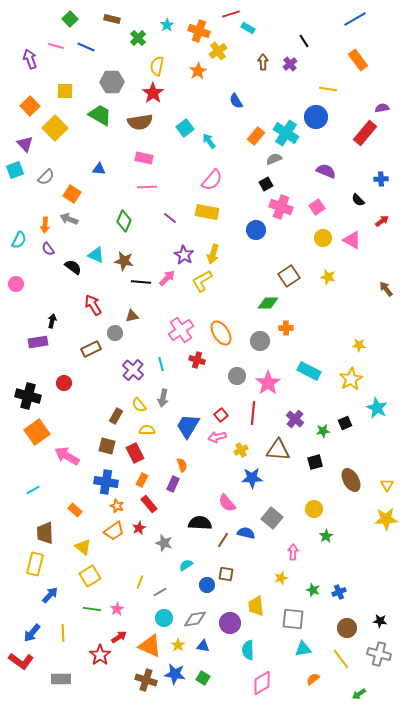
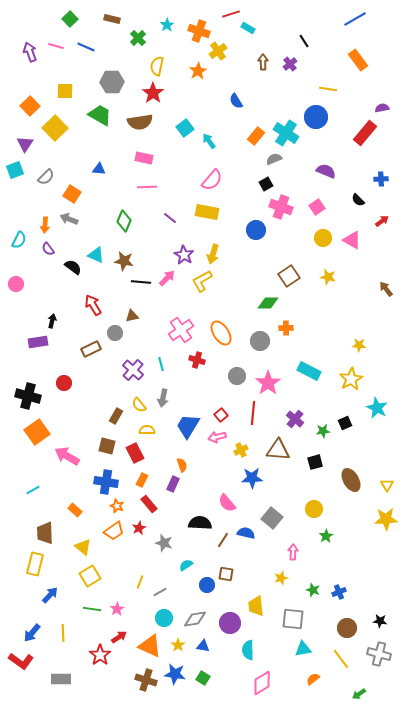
purple arrow at (30, 59): moved 7 px up
purple triangle at (25, 144): rotated 18 degrees clockwise
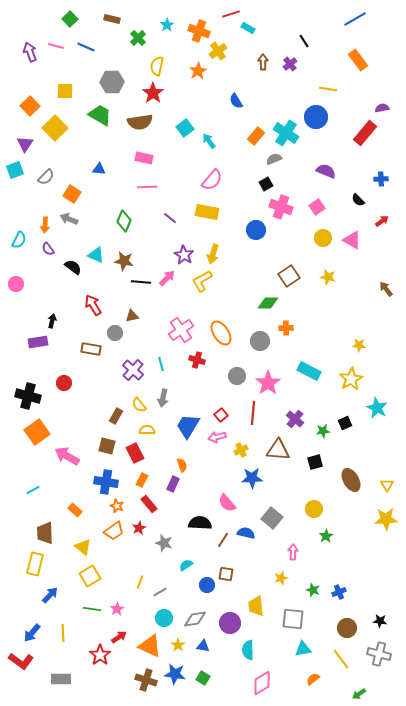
brown rectangle at (91, 349): rotated 36 degrees clockwise
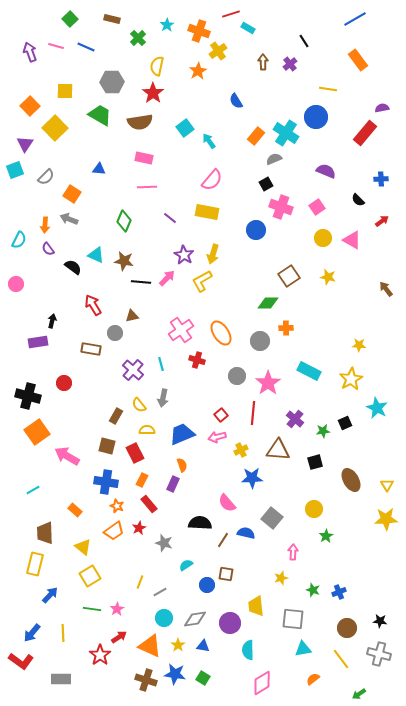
blue trapezoid at (188, 426): moved 6 px left, 8 px down; rotated 36 degrees clockwise
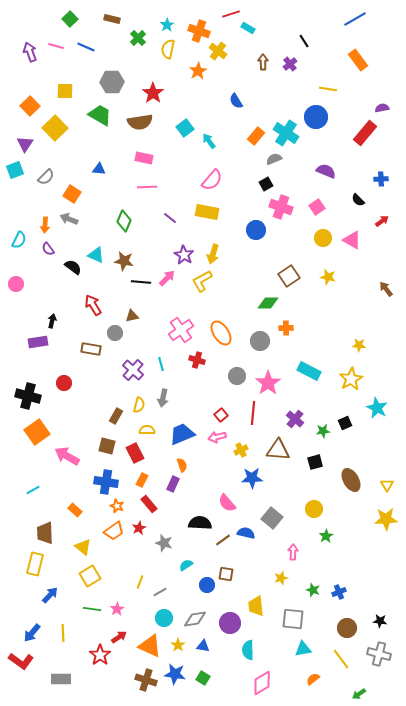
yellow cross at (218, 51): rotated 18 degrees counterclockwise
yellow semicircle at (157, 66): moved 11 px right, 17 px up
yellow semicircle at (139, 405): rotated 126 degrees counterclockwise
brown line at (223, 540): rotated 21 degrees clockwise
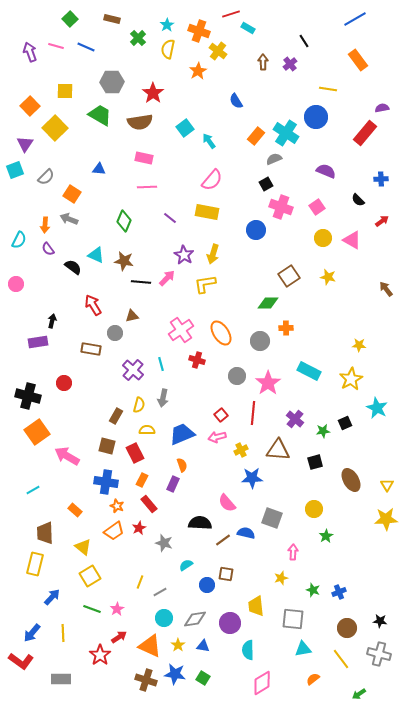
yellow L-shape at (202, 281): moved 3 px right, 3 px down; rotated 20 degrees clockwise
gray square at (272, 518): rotated 20 degrees counterclockwise
blue arrow at (50, 595): moved 2 px right, 2 px down
green line at (92, 609): rotated 12 degrees clockwise
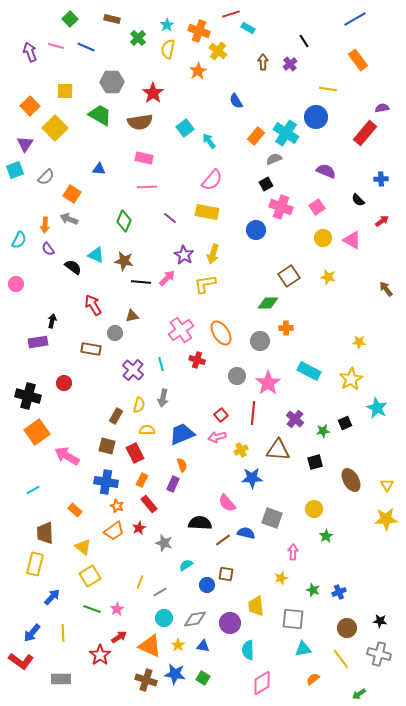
yellow star at (359, 345): moved 3 px up
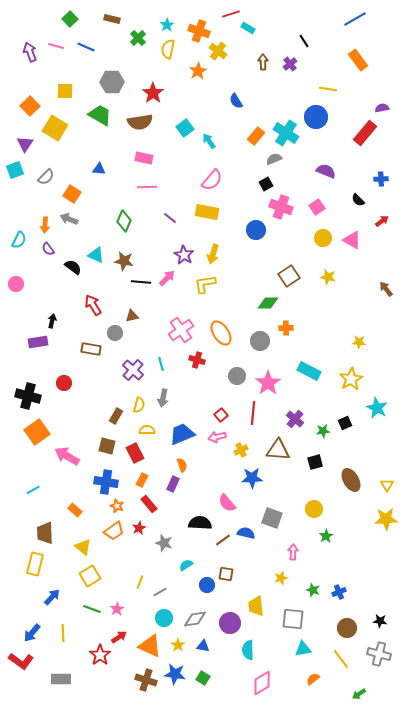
yellow square at (55, 128): rotated 15 degrees counterclockwise
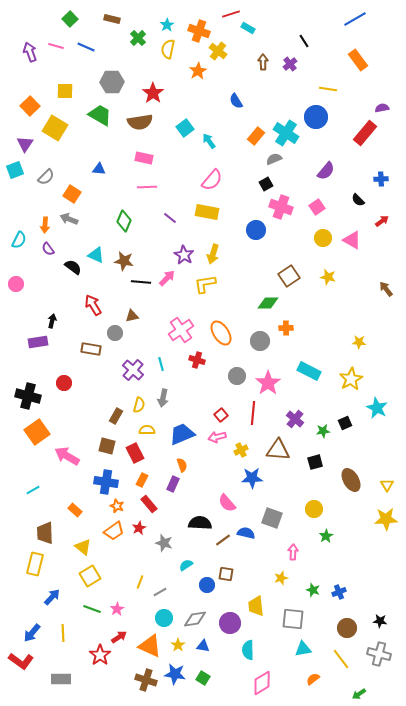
purple semicircle at (326, 171): rotated 108 degrees clockwise
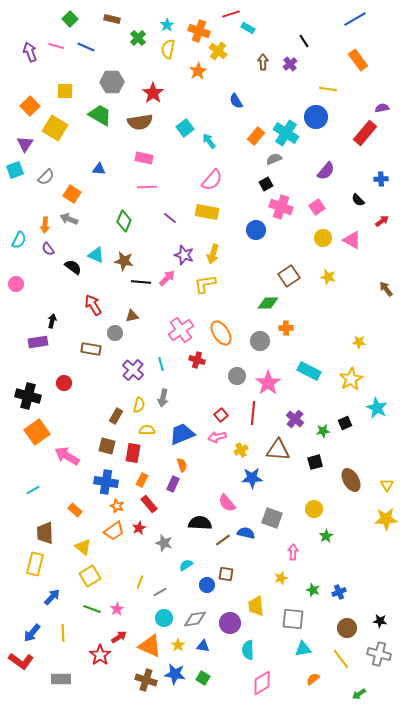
purple star at (184, 255): rotated 12 degrees counterclockwise
red rectangle at (135, 453): moved 2 px left; rotated 36 degrees clockwise
